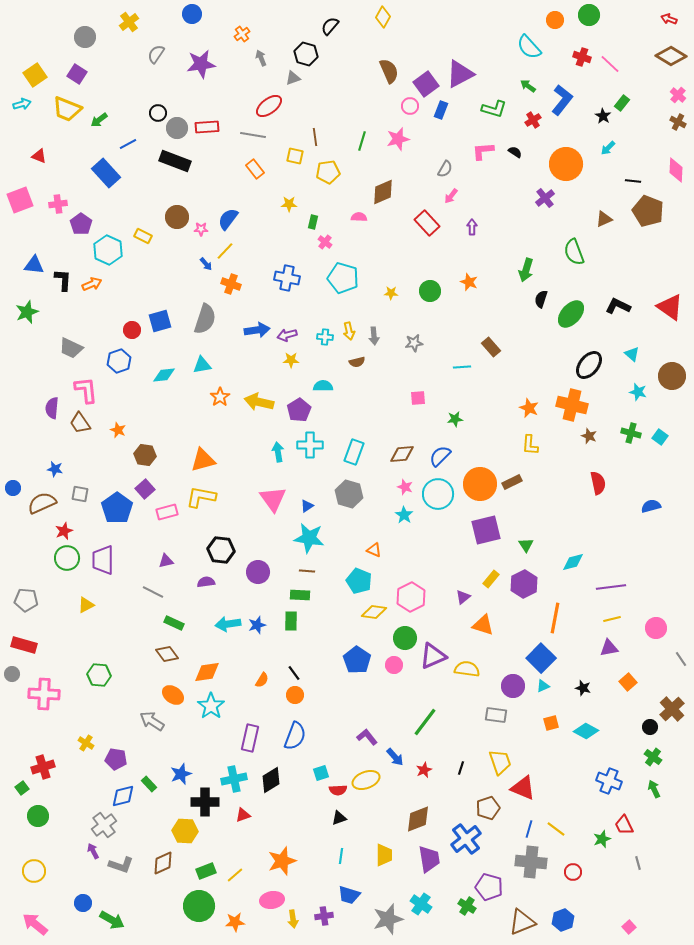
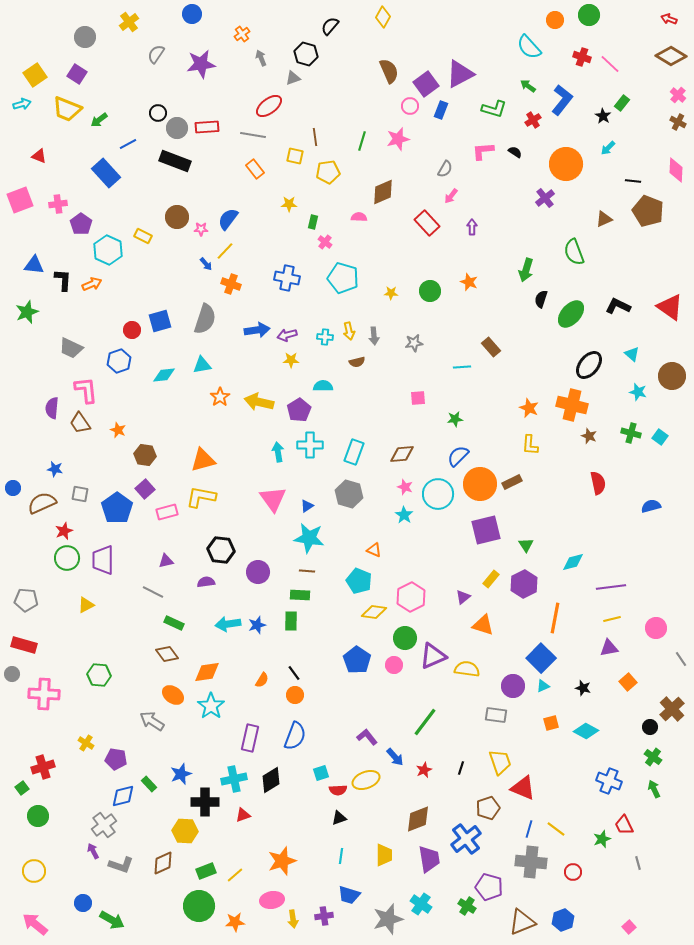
blue semicircle at (440, 456): moved 18 px right
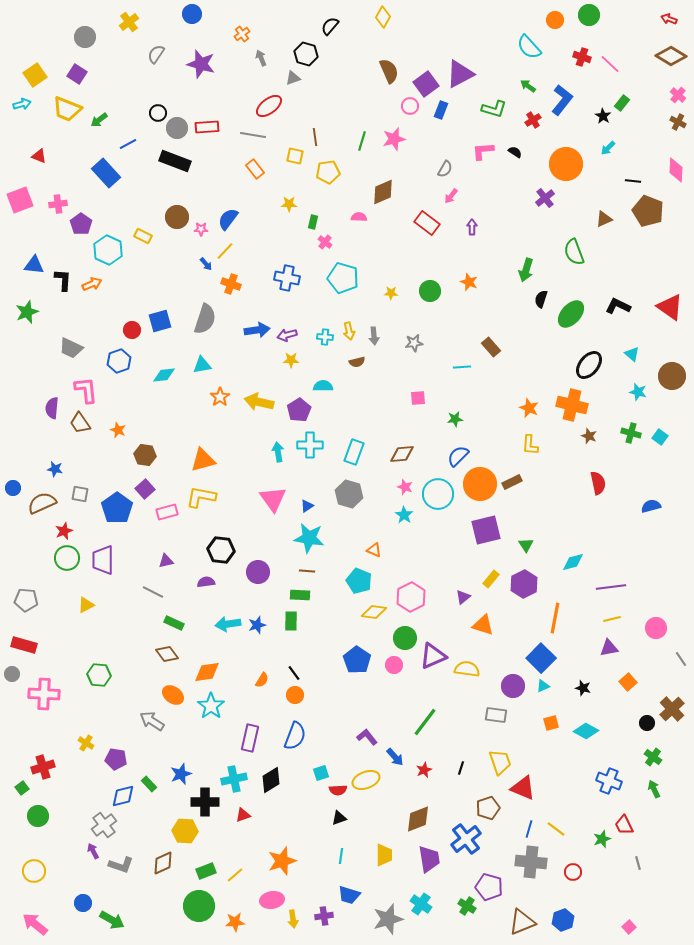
purple star at (201, 64): rotated 24 degrees clockwise
pink star at (398, 139): moved 4 px left
red rectangle at (427, 223): rotated 10 degrees counterclockwise
black circle at (650, 727): moved 3 px left, 4 px up
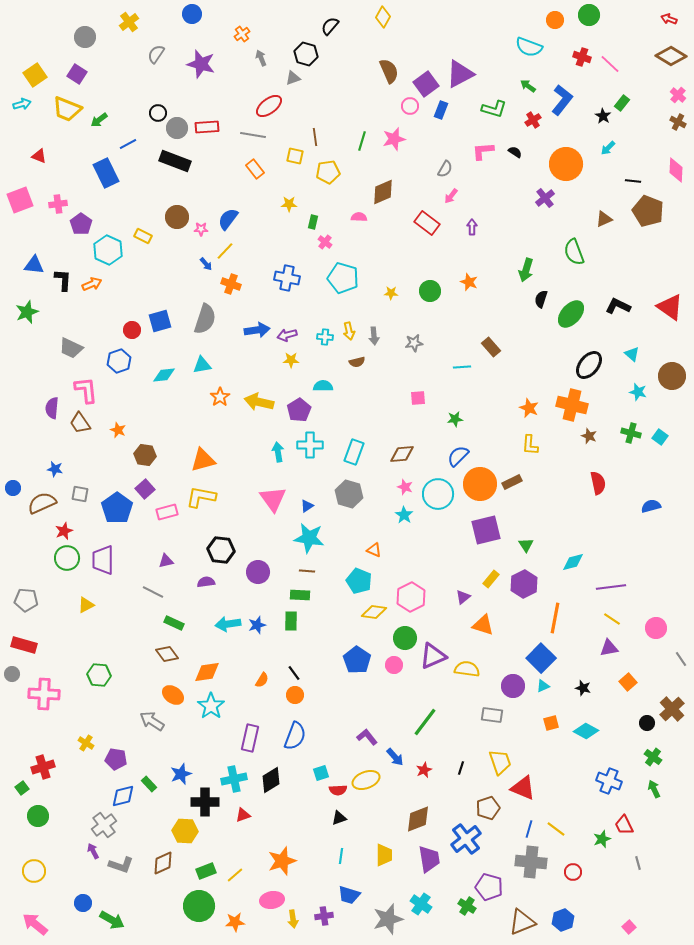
cyan semicircle at (529, 47): rotated 28 degrees counterclockwise
blue rectangle at (106, 173): rotated 16 degrees clockwise
yellow line at (612, 619): rotated 48 degrees clockwise
gray rectangle at (496, 715): moved 4 px left
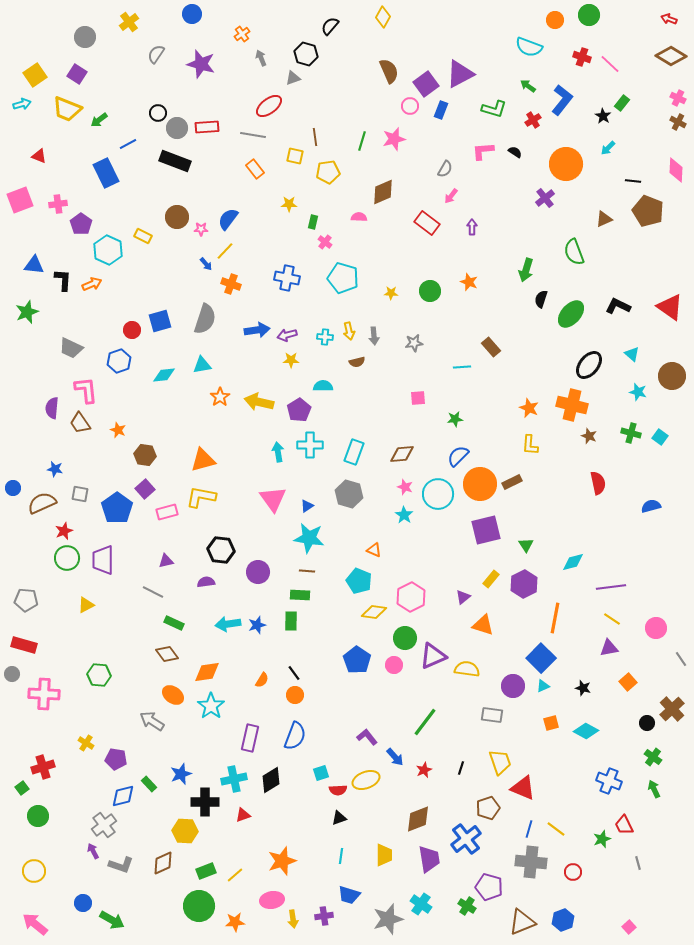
pink cross at (678, 95): moved 3 px down; rotated 14 degrees counterclockwise
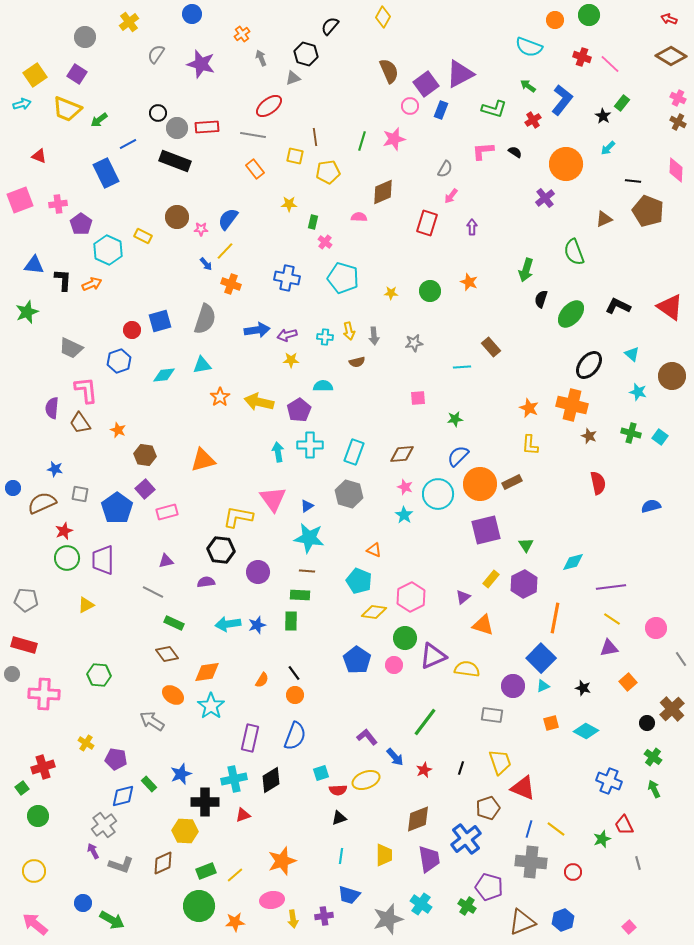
red rectangle at (427, 223): rotated 70 degrees clockwise
yellow L-shape at (201, 497): moved 37 px right, 20 px down
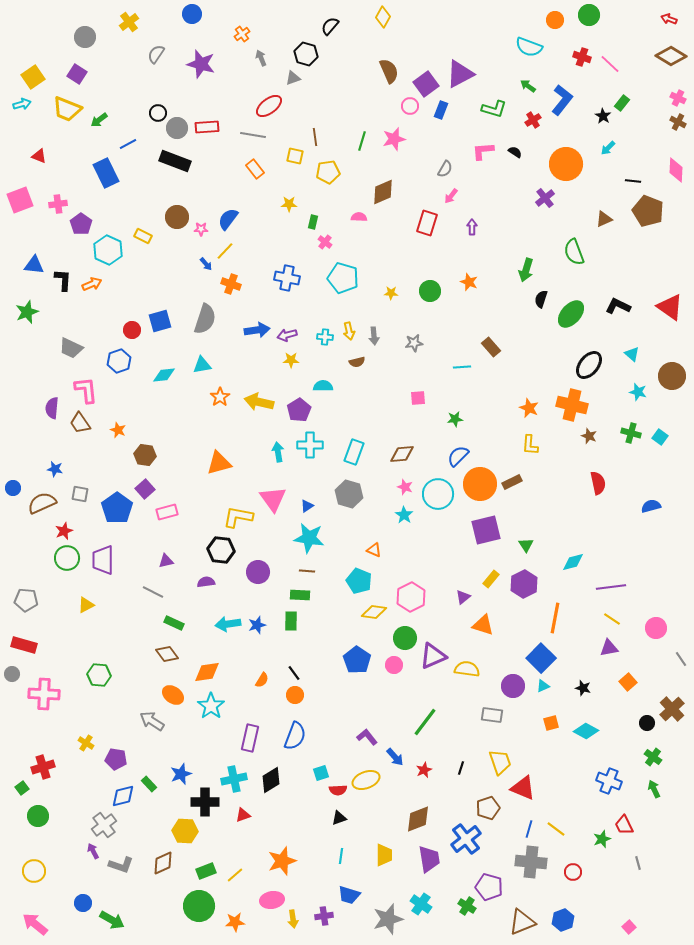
yellow square at (35, 75): moved 2 px left, 2 px down
orange triangle at (203, 460): moved 16 px right, 3 px down
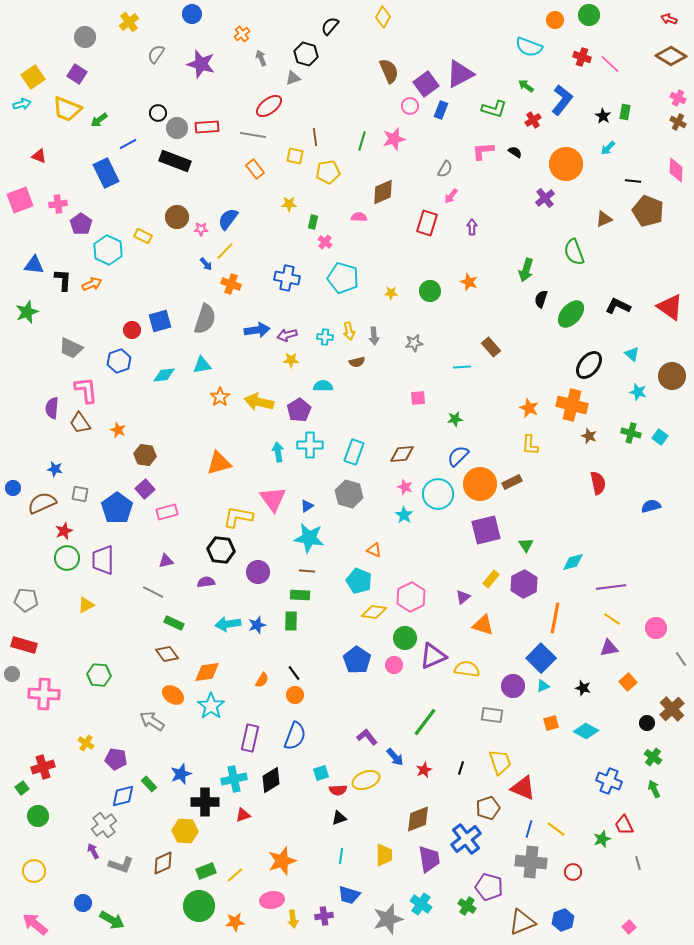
green arrow at (528, 86): moved 2 px left
green rectangle at (622, 103): moved 3 px right, 9 px down; rotated 28 degrees counterclockwise
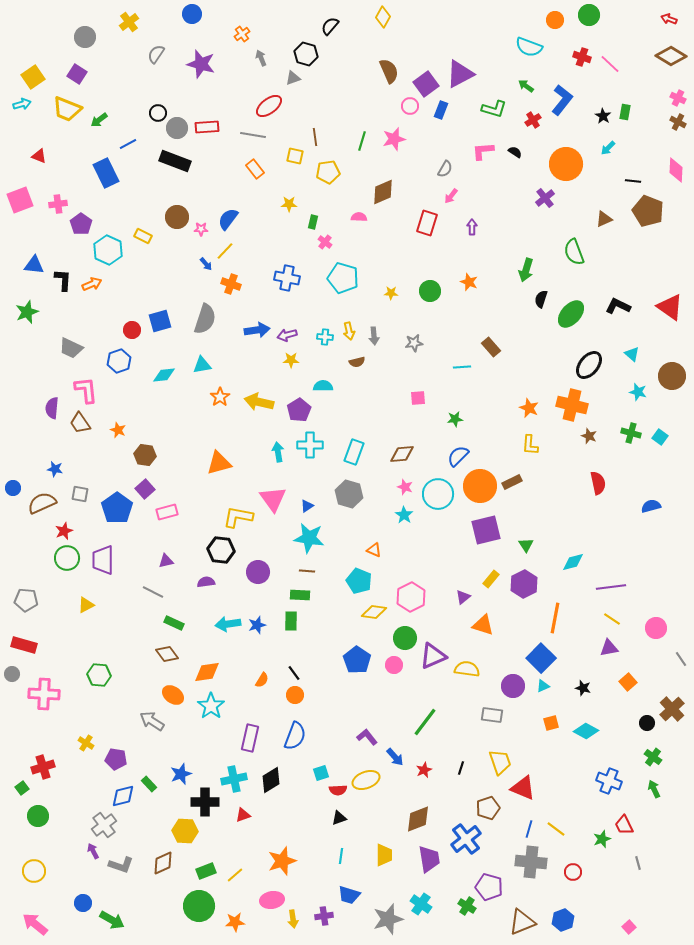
orange circle at (480, 484): moved 2 px down
